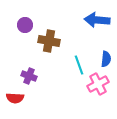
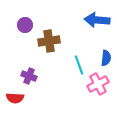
brown cross: rotated 20 degrees counterclockwise
blue semicircle: moved 1 px up
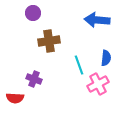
purple circle: moved 8 px right, 12 px up
purple cross: moved 5 px right, 3 px down
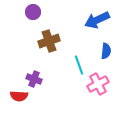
purple circle: moved 1 px up
blue arrow: rotated 30 degrees counterclockwise
brown cross: rotated 10 degrees counterclockwise
blue semicircle: moved 7 px up
red semicircle: moved 4 px right, 2 px up
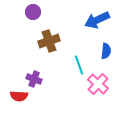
pink cross: rotated 20 degrees counterclockwise
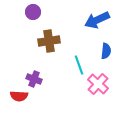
brown cross: rotated 10 degrees clockwise
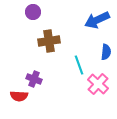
blue semicircle: moved 1 px down
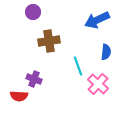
cyan line: moved 1 px left, 1 px down
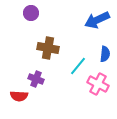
purple circle: moved 2 px left, 1 px down
brown cross: moved 1 px left, 7 px down; rotated 20 degrees clockwise
blue semicircle: moved 1 px left, 2 px down
cyan line: rotated 60 degrees clockwise
purple cross: moved 2 px right
pink cross: rotated 15 degrees counterclockwise
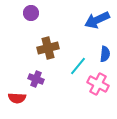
brown cross: rotated 25 degrees counterclockwise
red semicircle: moved 2 px left, 2 px down
